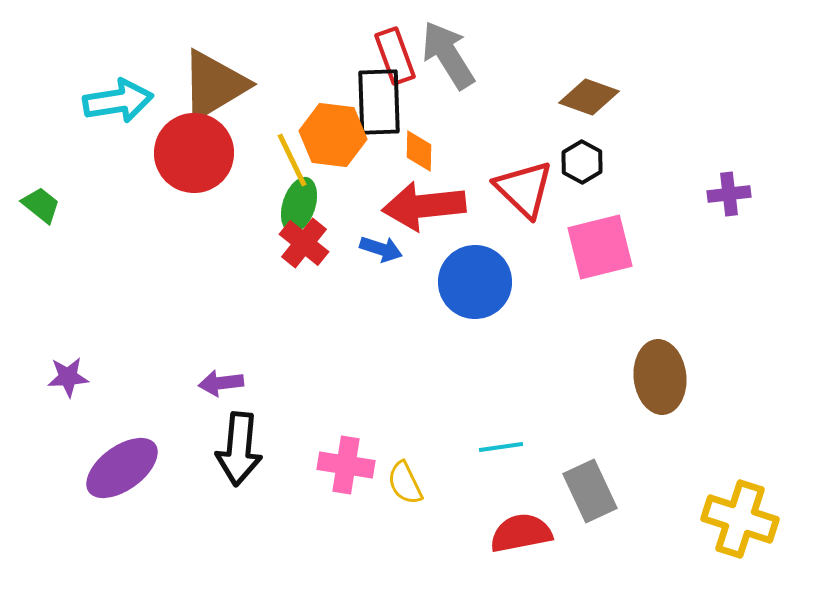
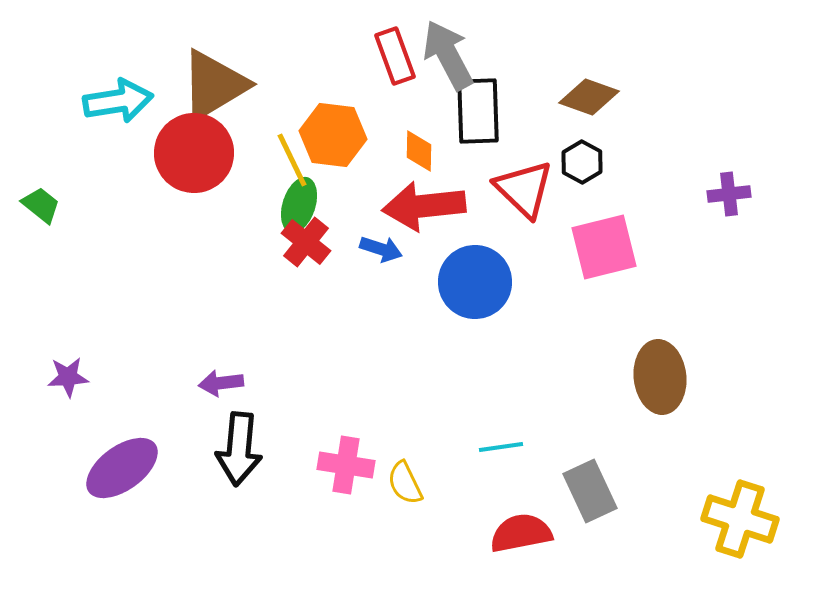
gray arrow: rotated 4 degrees clockwise
black rectangle: moved 99 px right, 9 px down
red cross: moved 2 px right, 1 px up
pink square: moved 4 px right
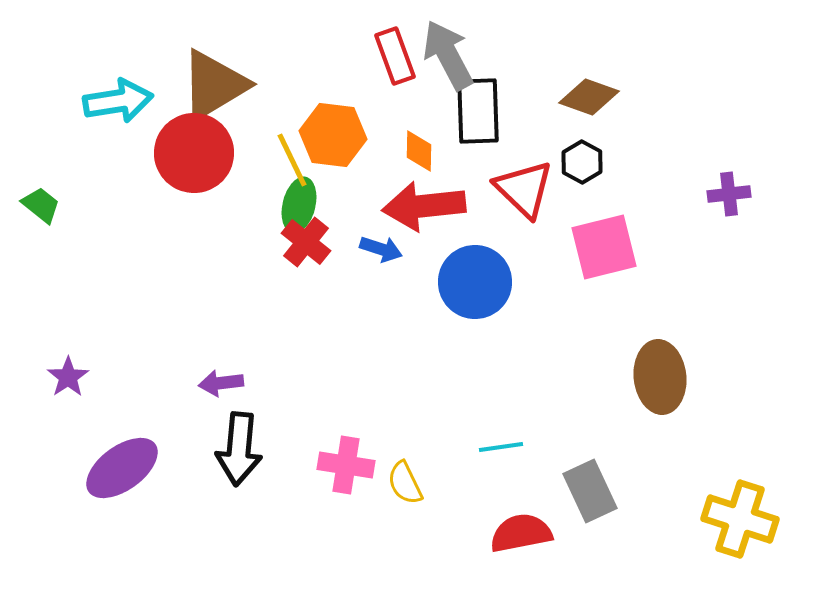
green ellipse: rotated 4 degrees counterclockwise
purple star: rotated 30 degrees counterclockwise
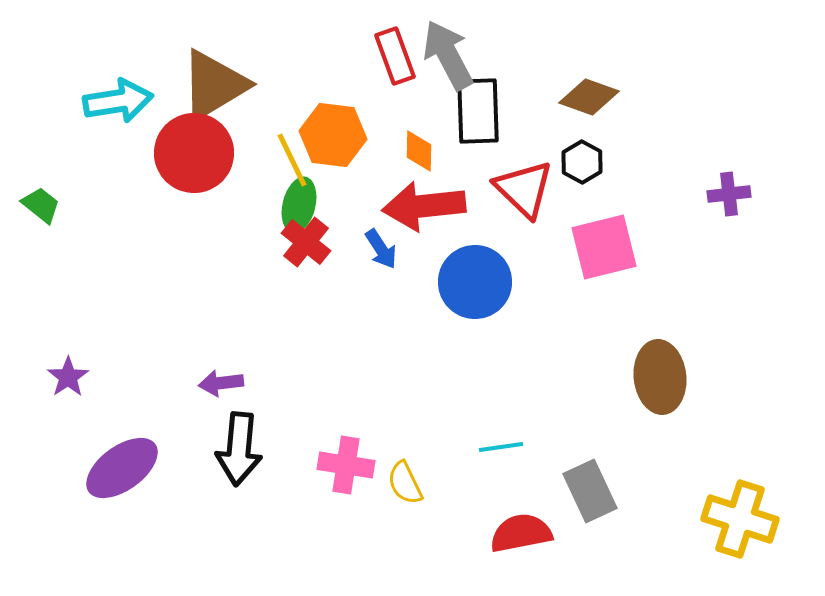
blue arrow: rotated 39 degrees clockwise
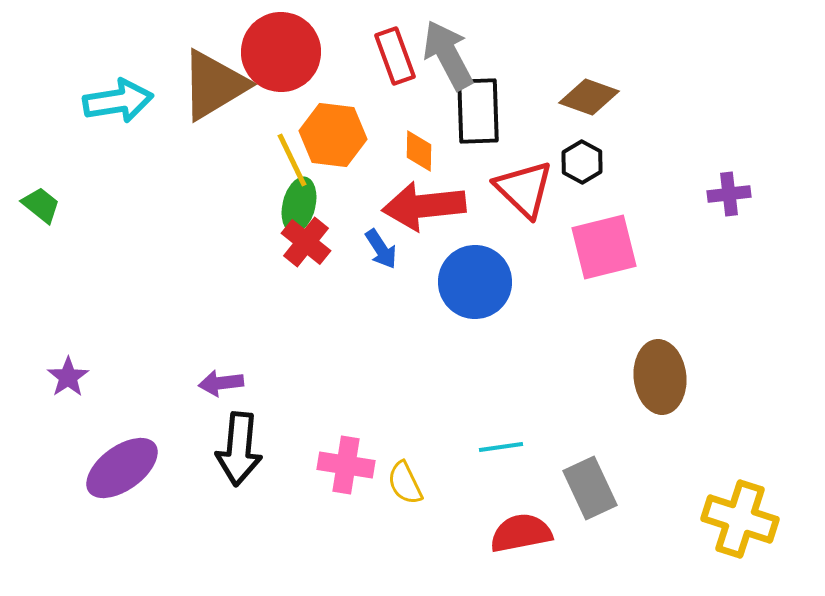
red circle: moved 87 px right, 101 px up
gray rectangle: moved 3 px up
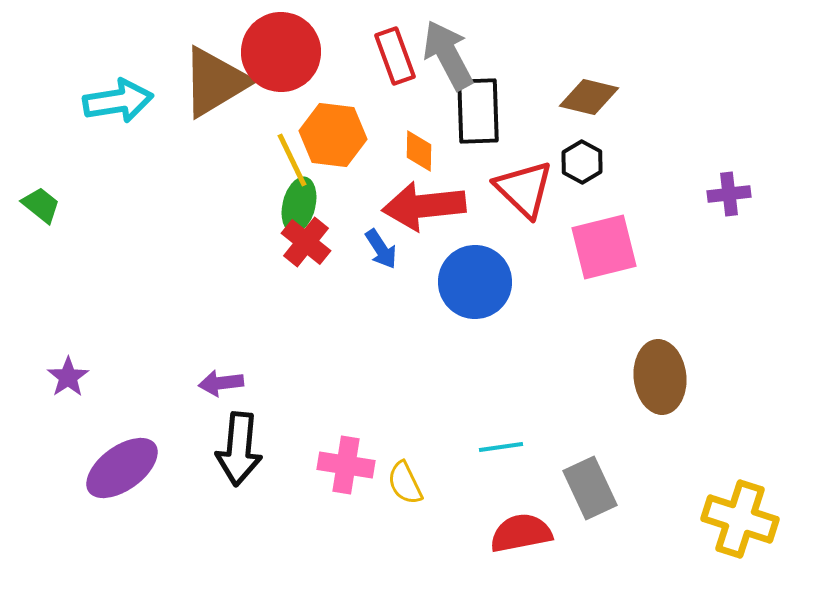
brown triangle: moved 1 px right, 3 px up
brown diamond: rotated 6 degrees counterclockwise
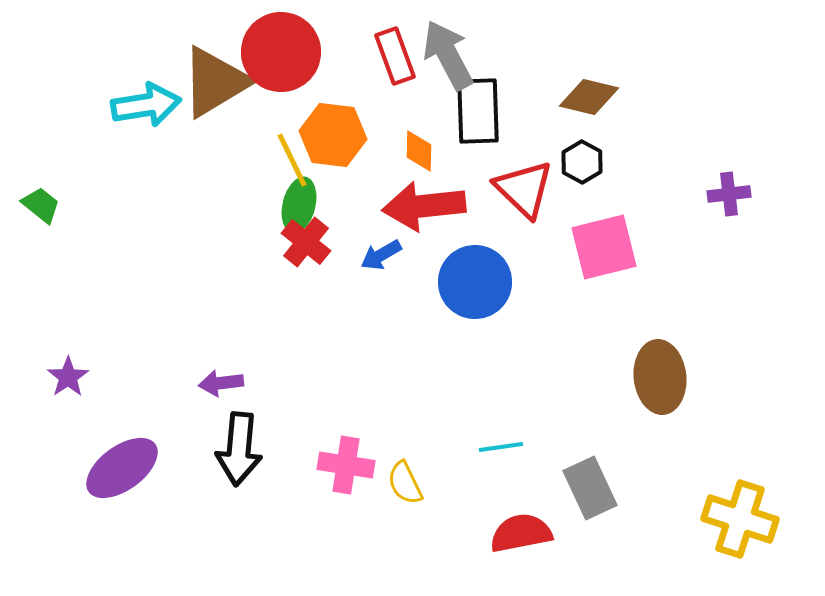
cyan arrow: moved 28 px right, 4 px down
blue arrow: moved 6 px down; rotated 93 degrees clockwise
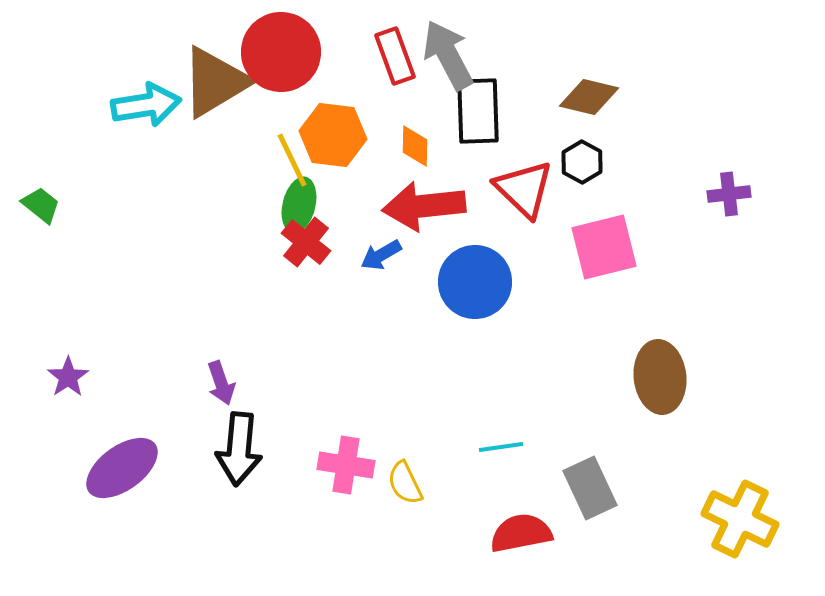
orange diamond: moved 4 px left, 5 px up
purple arrow: rotated 102 degrees counterclockwise
yellow cross: rotated 8 degrees clockwise
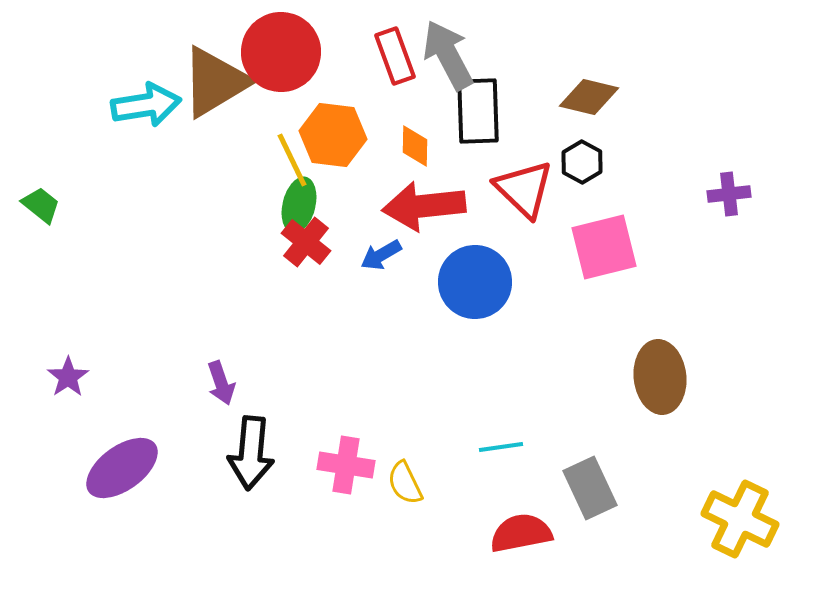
black arrow: moved 12 px right, 4 px down
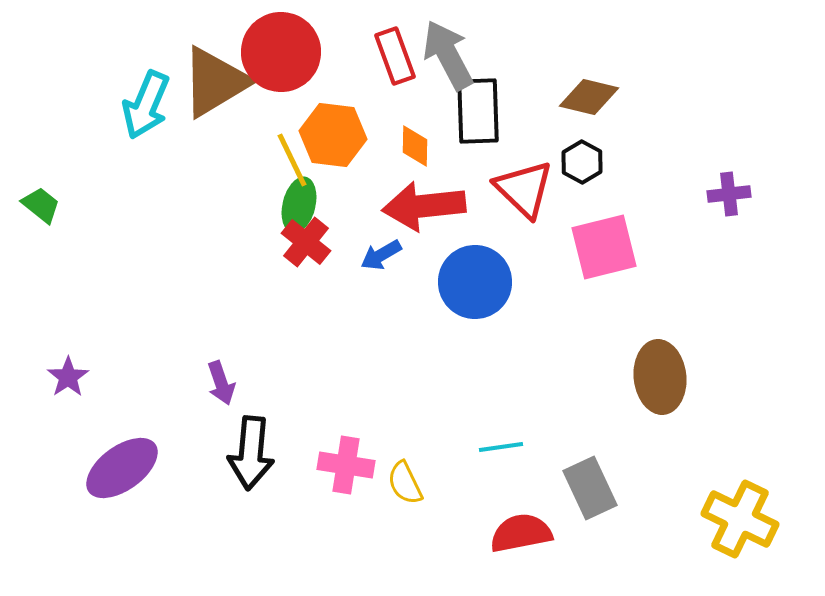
cyan arrow: rotated 122 degrees clockwise
